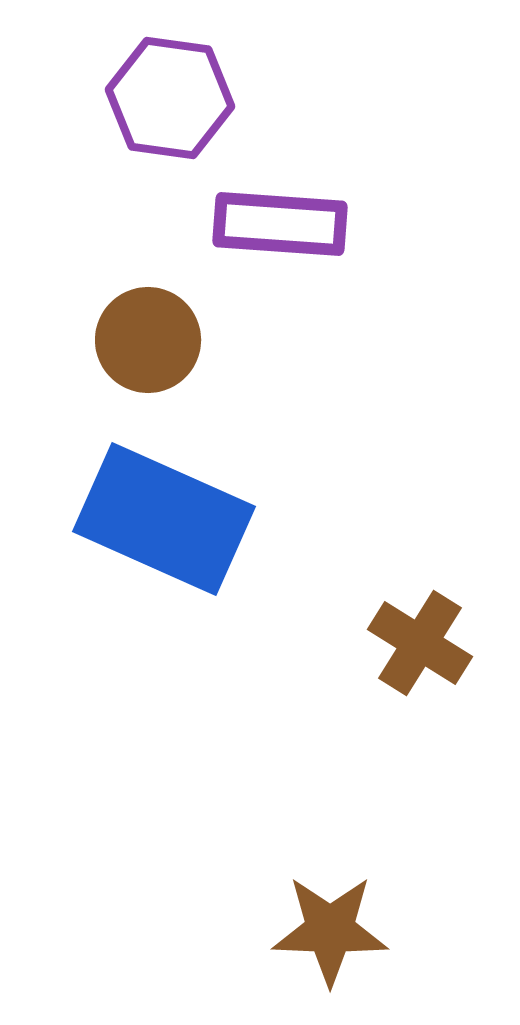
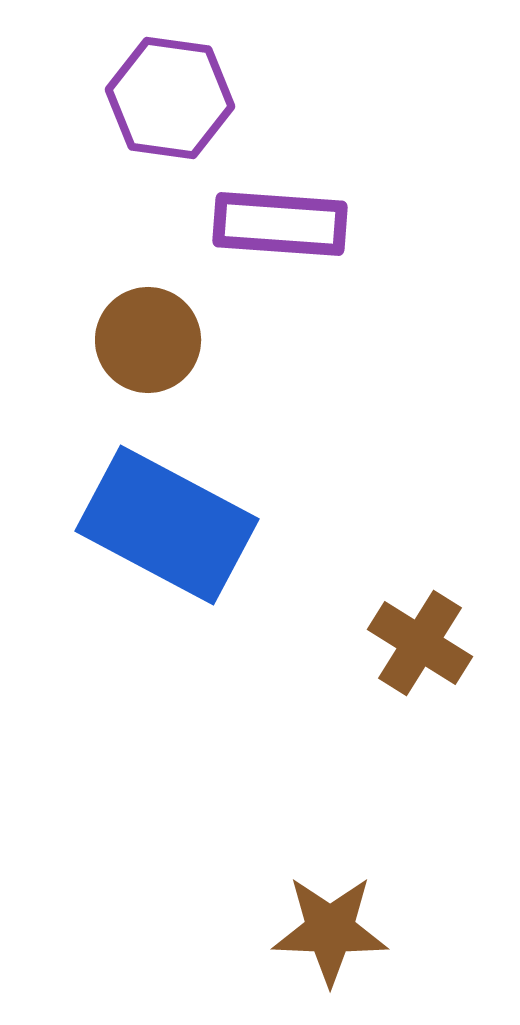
blue rectangle: moved 3 px right, 6 px down; rotated 4 degrees clockwise
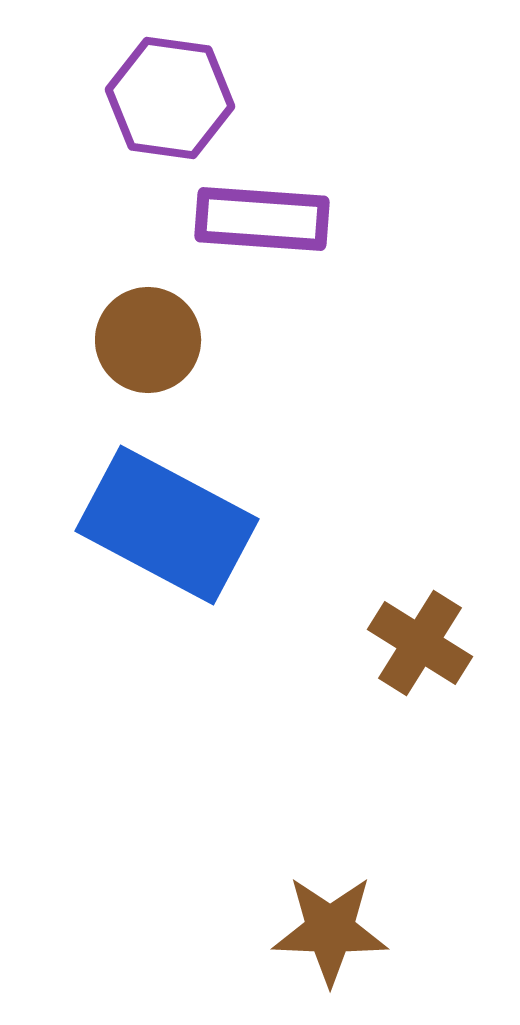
purple rectangle: moved 18 px left, 5 px up
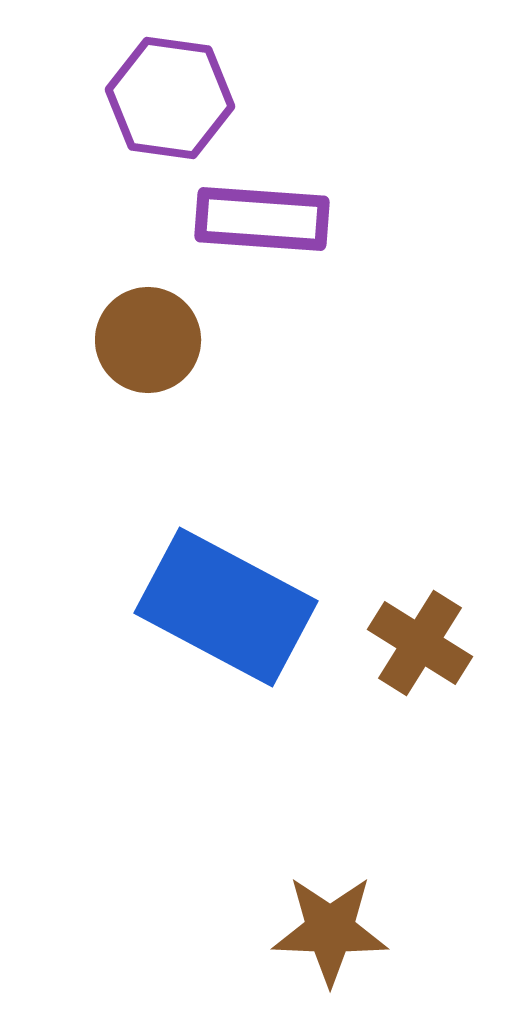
blue rectangle: moved 59 px right, 82 px down
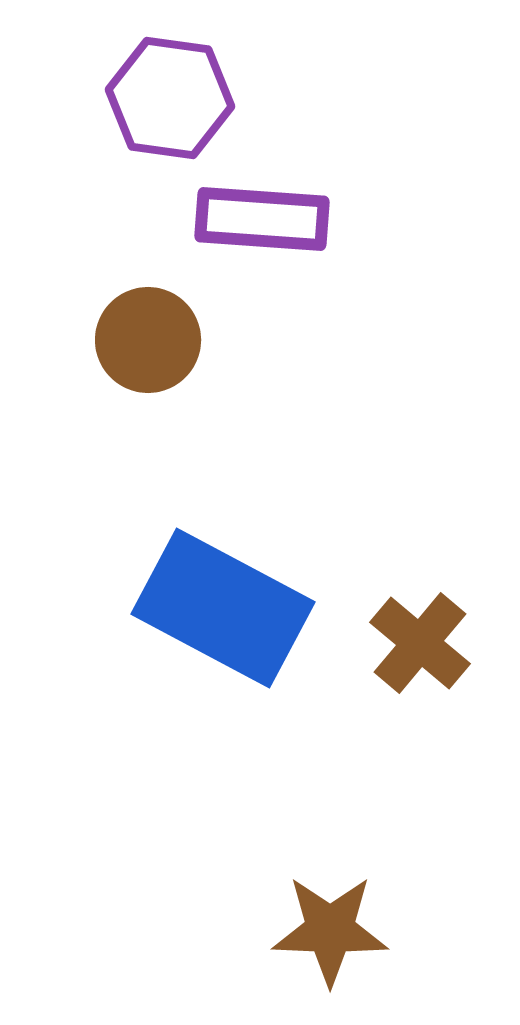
blue rectangle: moved 3 px left, 1 px down
brown cross: rotated 8 degrees clockwise
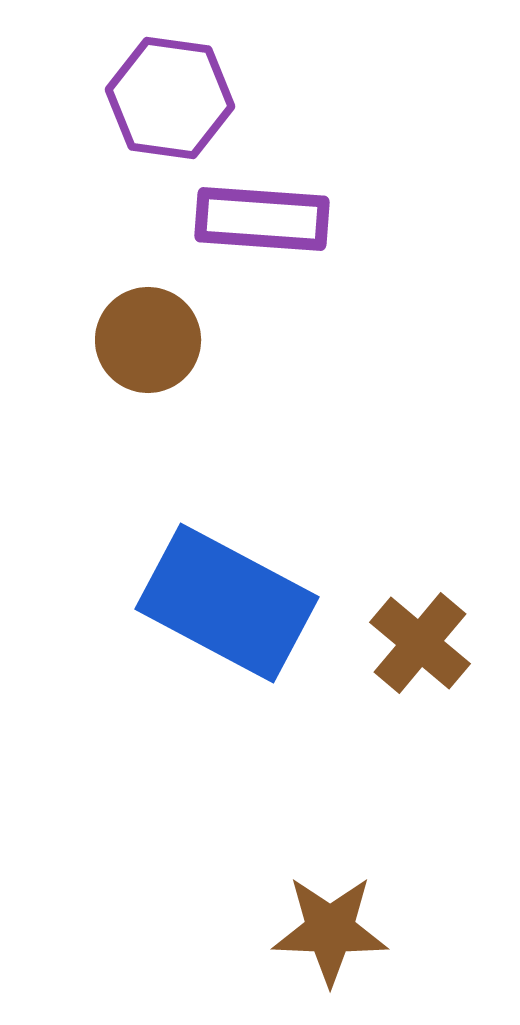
blue rectangle: moved 4 px right, 5 px up
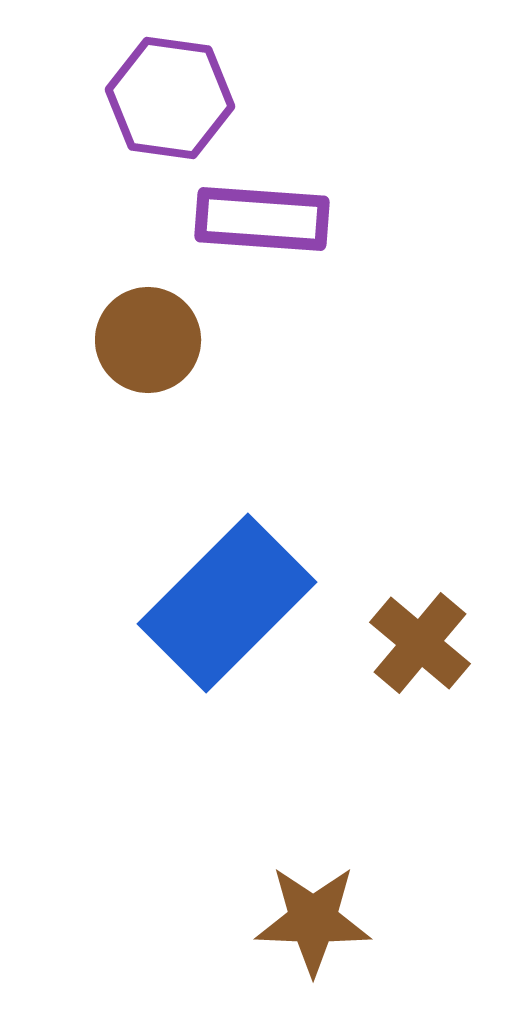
blue rectangle: rotated 73 degrees counterclockwise
brown star: moved 17 px left, 10 px up
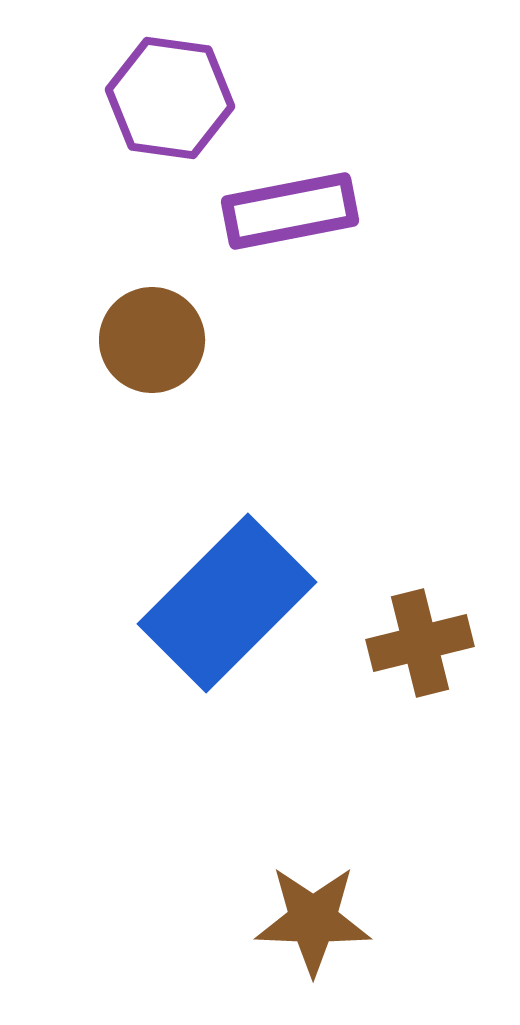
purple rectangle: moved 28 px right, 8 px up; rotated 15 degrees counterclockwise
brown circle: moved 4 px right
brown cross: rotated 36 degrees clockwise
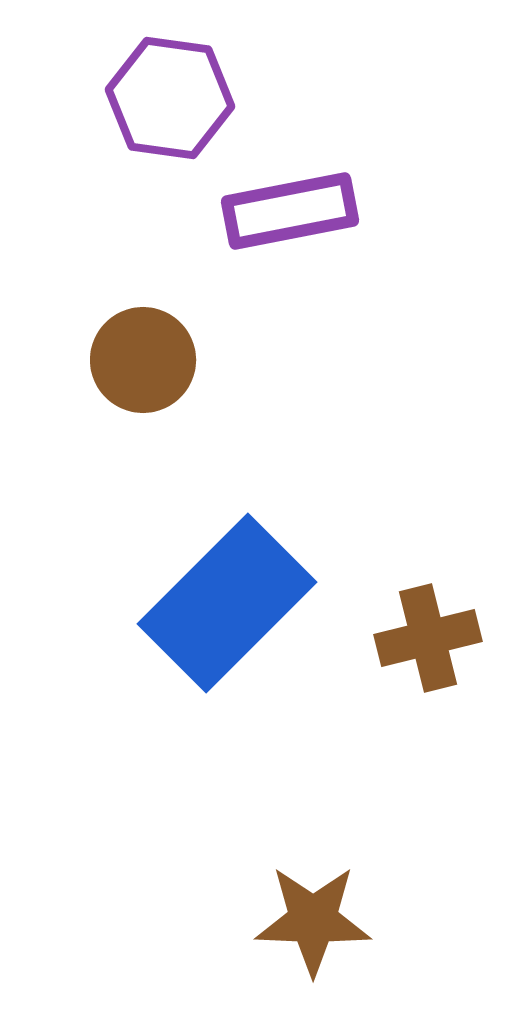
brown circle: moved 9 px left, 20 px down
brown cross: moved 8 px right, 5 px up
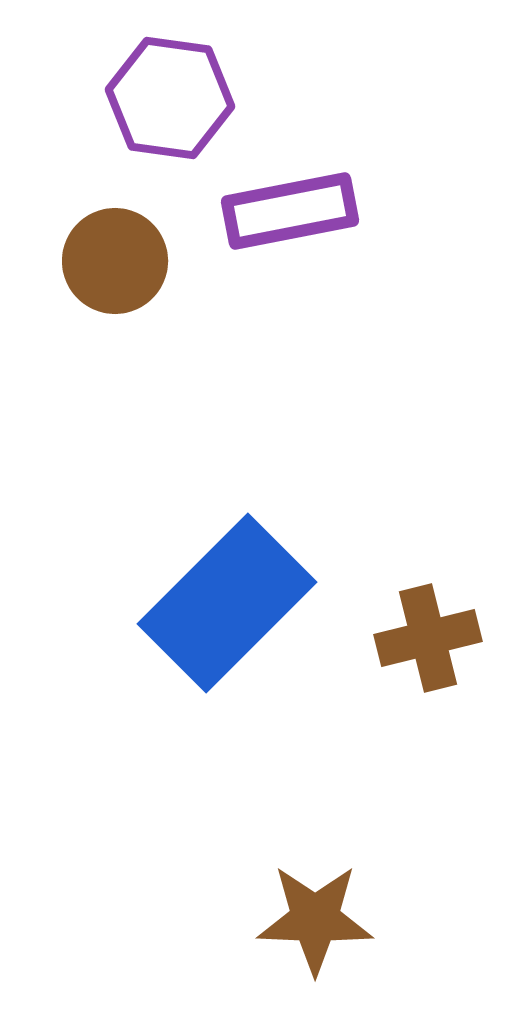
brown circle: moved 28 px left, 99 px up
brown star: moved 2 px right, 1 px up
